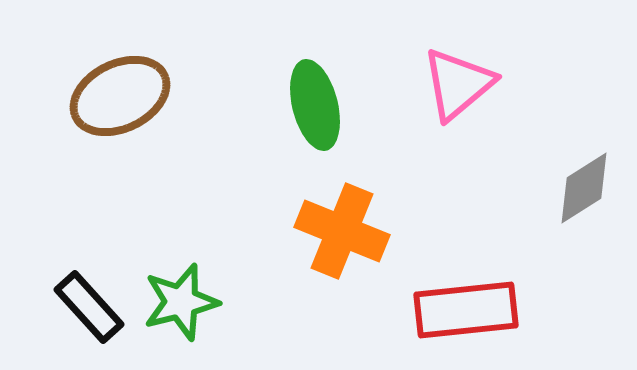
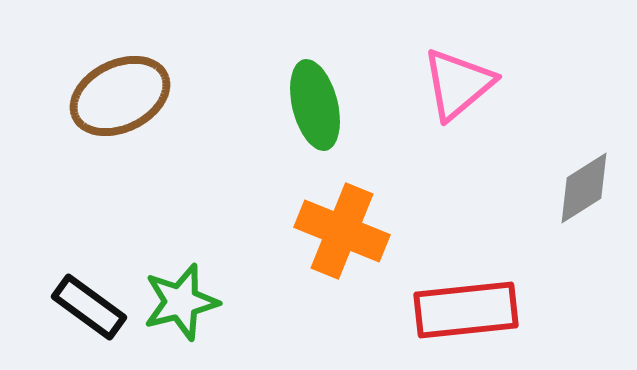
black rectangle: rotated 12 degrees counterclockwise
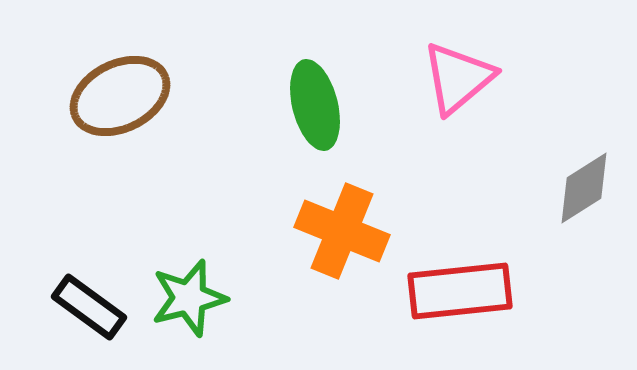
pink triangle: moved 6 px up
green star: moved 8 px right, 4 px up
red rectangle: moved 6 px left, 19 px up
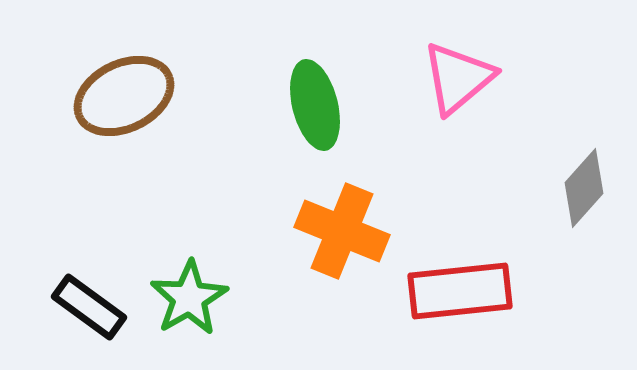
brown ellipse: moved 4 px right
gray diamond: rotated 16 degrees counterclockwise
green star: rotated 16 degrees counterclockwise
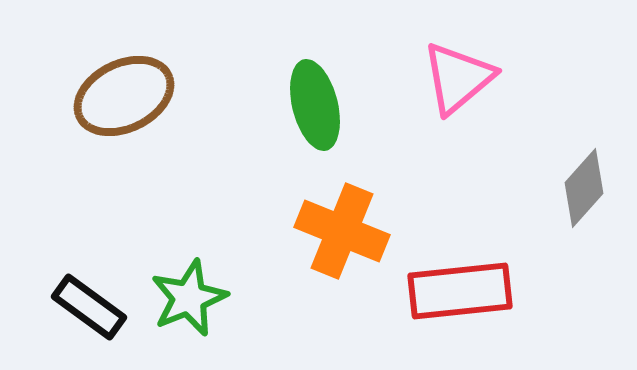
green star: rotated 8 degrees clockwise
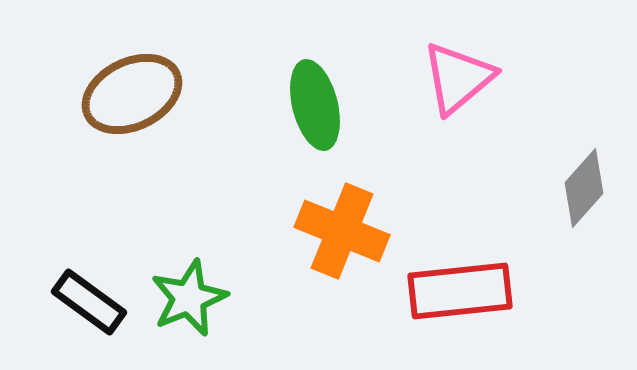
brown ellipse: moved 8 px right, 2 px up
black rectangle: moved 5 px up
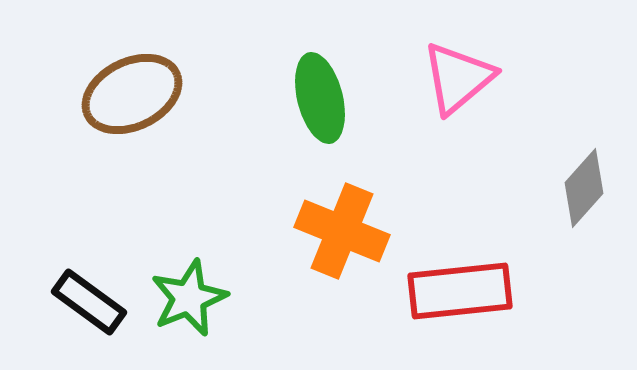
green ellipse: moved 5 px right, 7 px up
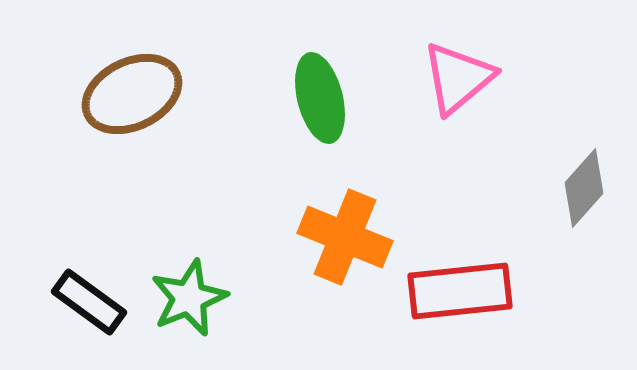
orange cross: moved 3 px right, 6 px down
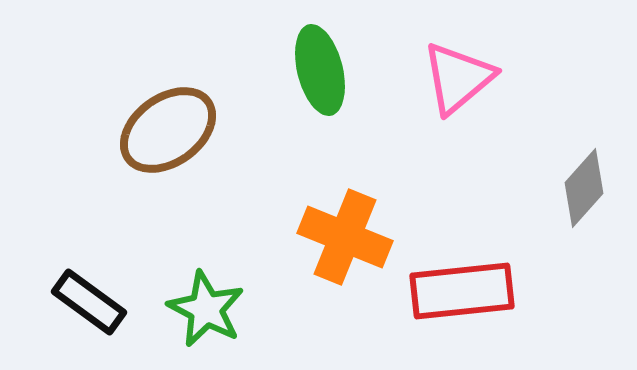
brown ellipse: moved 36 px right, 36 px down; rotated 10 degrees counterclockwise
green ellipse: moved 28 px up
red rectangle: moved 2 px right
green star: moved 17 px right, 11 px down; rotated 22 degrees counterclockwise
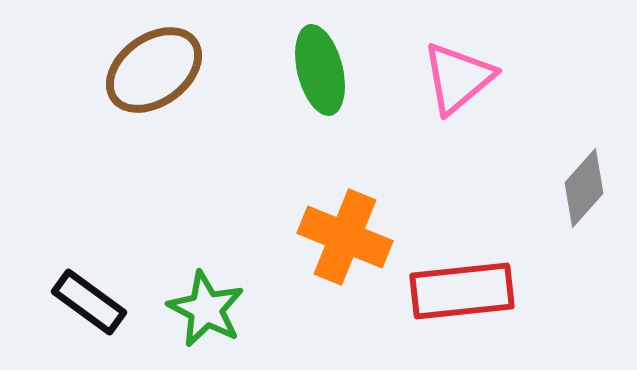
brown ellipse: moved 14 px left, 60 px up
